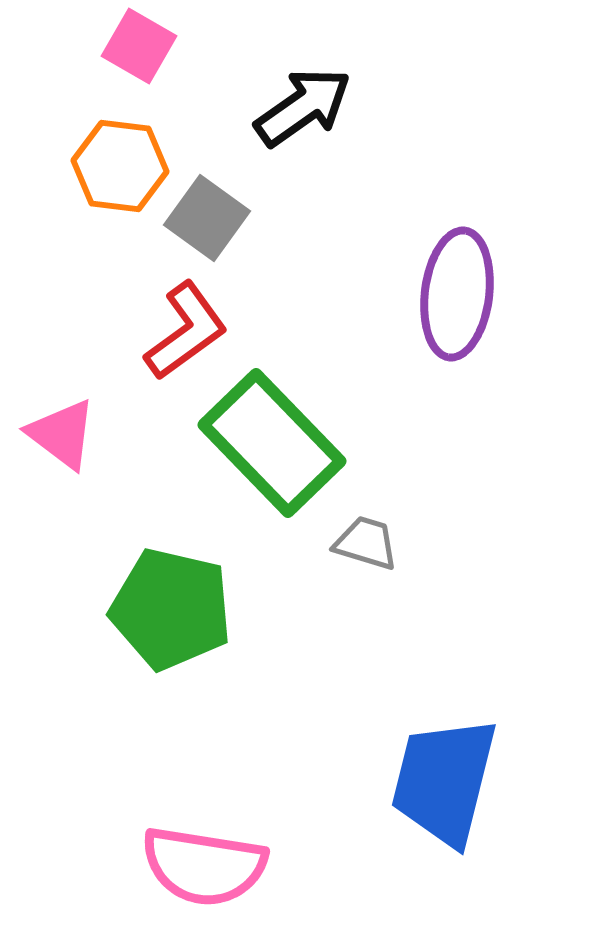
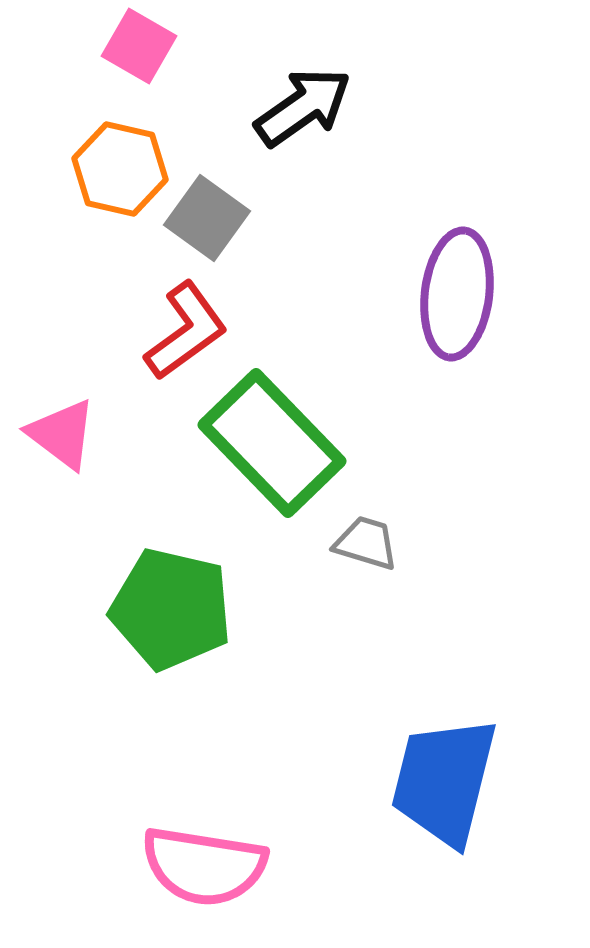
orange hexagon: moved 3 px down; rotated 6 degrees clockwise
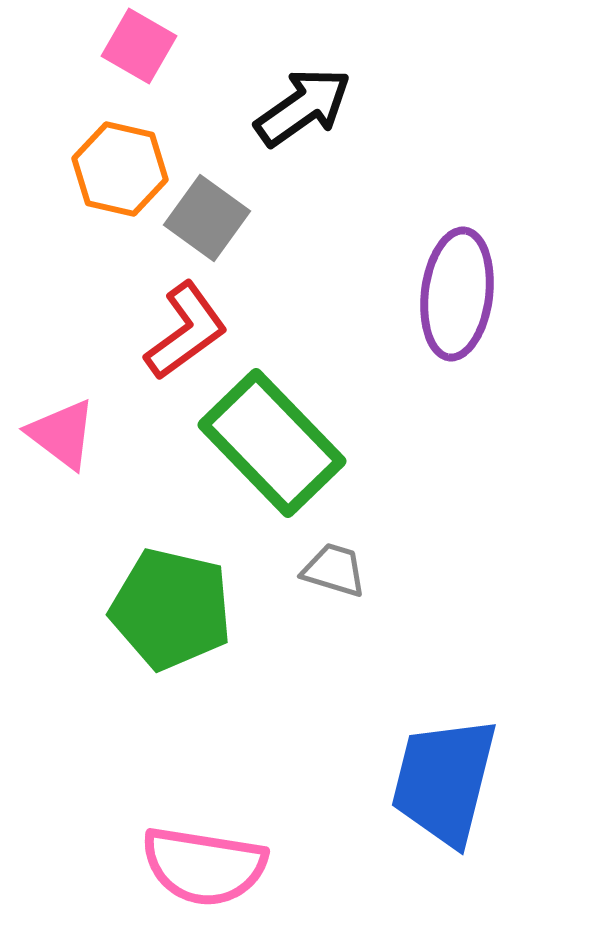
gray trapezoid: moved 32 px left, 27 px down
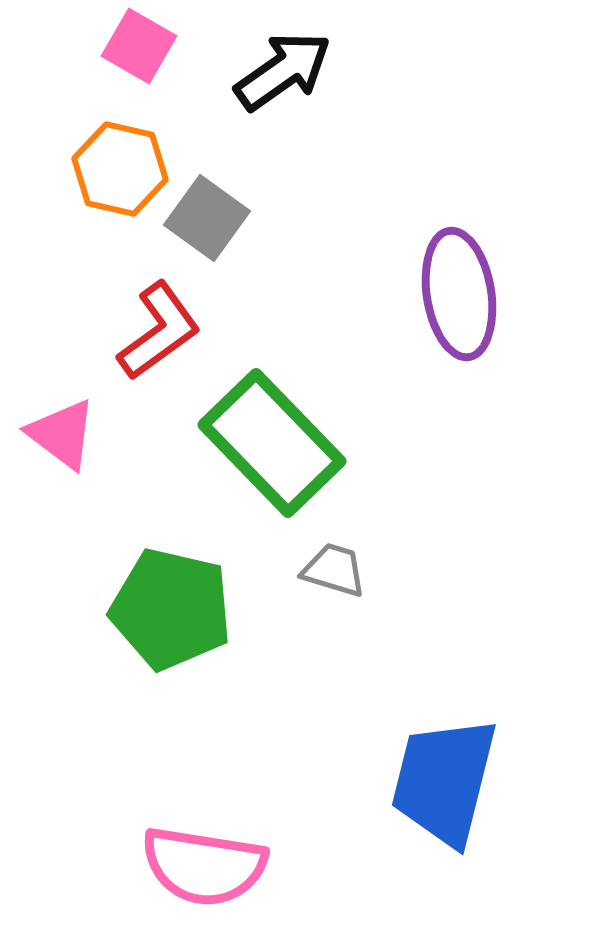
black arrow: moved 20 px left, 36 px up
purple ellipse: moved 2 px right; rotated 16 degrees counterclockwise
red L-shape: moved 27 px left
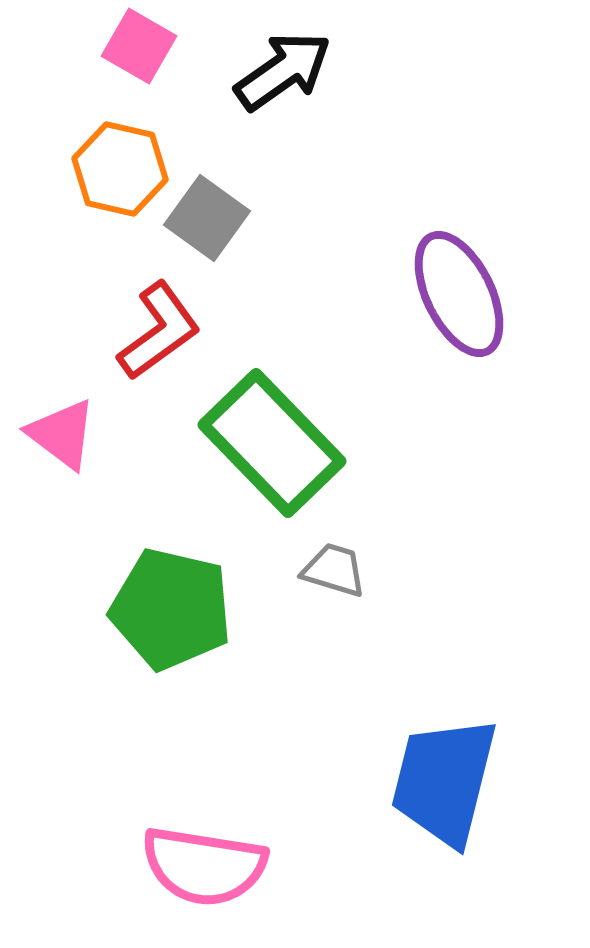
purple ellipse: rotated 17 degrees counterclockwise
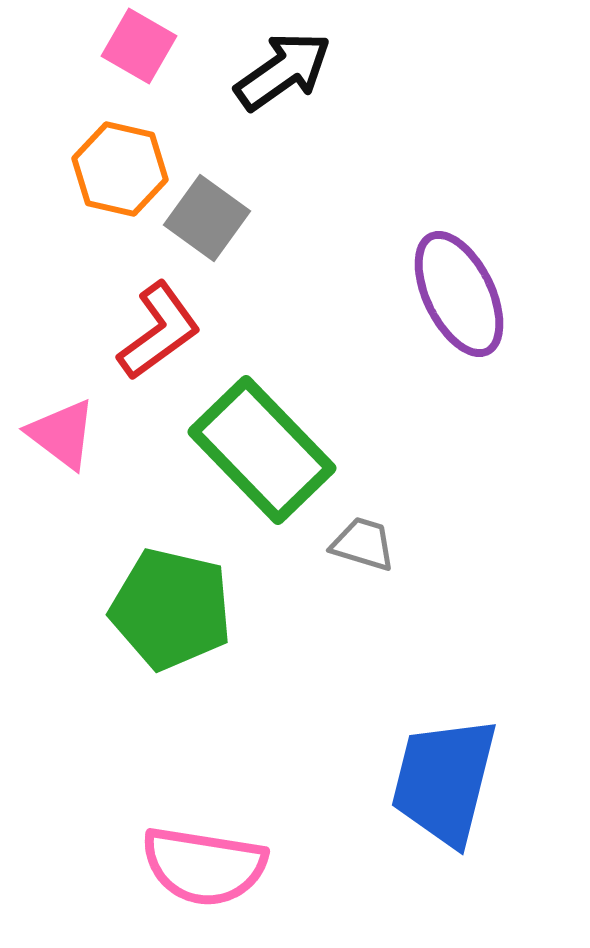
green rectangle: moved 10 px left, 7 px down
gray trapezoid: moved 29 px right, 26 px up
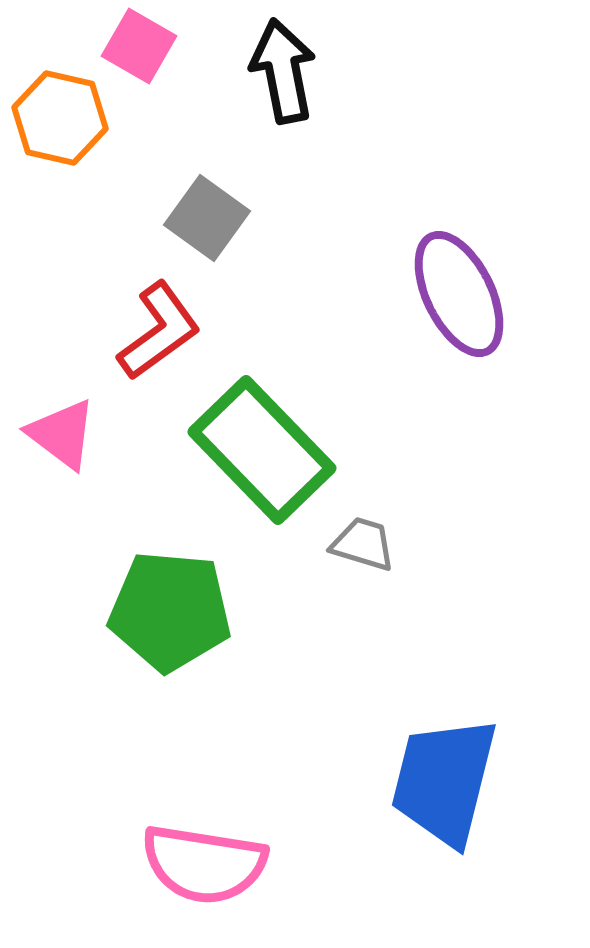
black arrow: rotated 66 degrees counterclockwise
orange hexagon: moved 60 px left, 51 px up
green pentagon: moved 1 px left, 2 px down; rotated 8 degrees counterclockwise
pink semicircle: moved 2 px up
